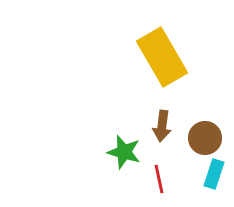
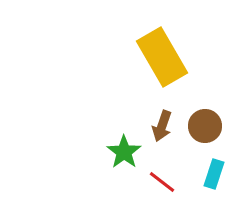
brown arrow: rotated 12 degrees clockwise
brown circle: moved 12 px up
green star: rotated 20 degrees clockwise
red line: moved 3 px right, 3 px down; rotated 40 degrees counterclockwise
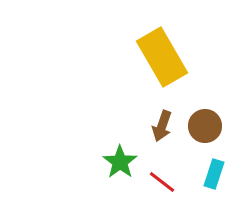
green star: moved 4 px left, 10 px down
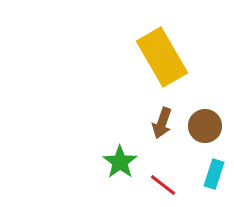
brown arrow: moved 3 px up
red line: moved 1 px right, 3 px down
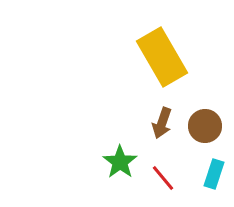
red line: moved 7 px up; rotated 12 degrees clockwise
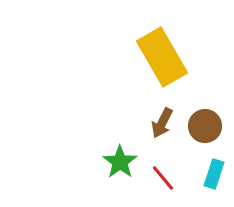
brown arrow: rotated 8 degrees clockwise
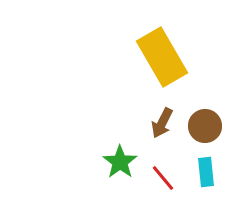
cyan rectangle: moved 8 px left, 2 px up; rotated 24 degrees counterclockwise
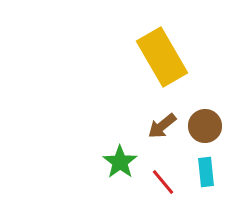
brown arrow: moved 3 px down; rotated 24 degrees clockwise
red line: moved 4 px down
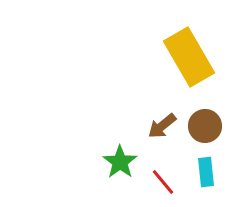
yellow rectangle: moved 27 px right
